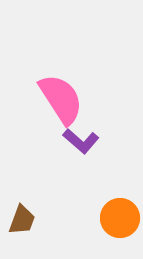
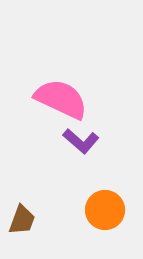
pink semicircle: rotated 32 degrees counterclockwise
orange circle: moved 15 px left, 8 px up
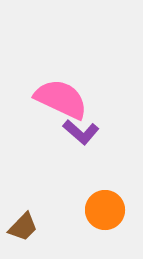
purple L-shape: moved 9 px up
brown trapezoid: moved 1 px right, 7 px down; rotated 24 degrees clockwise
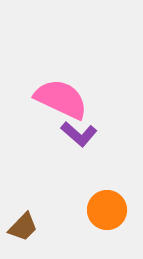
purple L-shape: moved 2 px left, 2 px down
orange circle: moved 2 px right
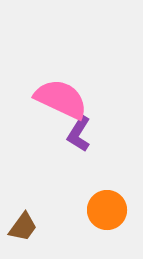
purple L-shape: rotated 81 degrees clockwise
brown trapezoid: rotated 8 degrees counterclockwise
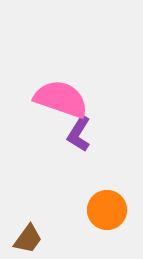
pink semicircle: rotated 6 degrees counterclockwise
brown trapezoid: moved 5 px right, 12 px down
